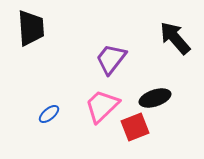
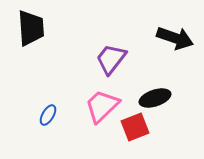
black arrow: rotated 150 degrees clockwise
blue ellipse: moved 1 px left, 1 px down; rotated 20 degrees counterclockwise
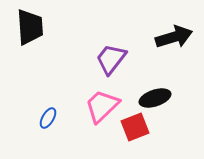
black trapezoid: moved 1 px left, 1 px up
black arrow: moved 1 px left, 1 px up; rotated 36 degrees counterclockwise
blue ellipse: moved 3 px down
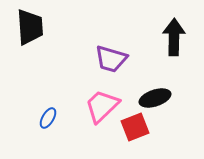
black arrow: rotated 72 degrees counterclockwise
purple trapezoid: rotated 112 degrees counterclockwise
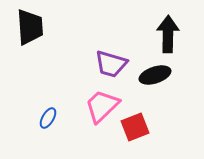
black arrow: moved 6 px left, 3 px up
purple trapezoid: moved 5 px down
black ellipse: moved 23 px up
